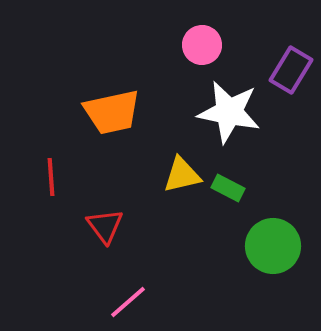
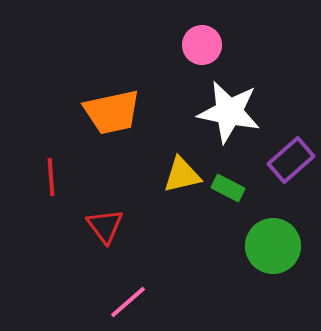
purple rectangle: moved 90 px down; rotated 18 degrees clockwise
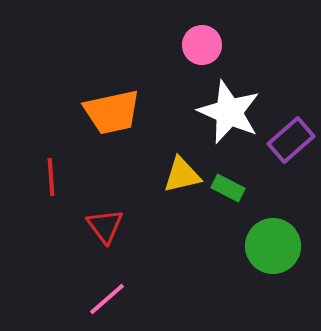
white star: rotated 12 degrees clockwise
purple rectangle: moved 20 px up
pink line: moved 21 px left, 3 px up
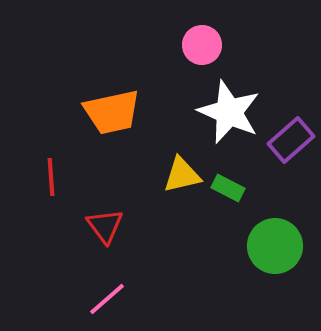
green circle: moved 2 px right
